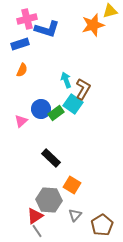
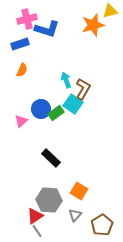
orange square: moved 7 px right, 6 px down
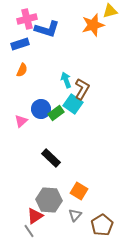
brown L-shape: moved 1 px left
gray line: moved 8 px left
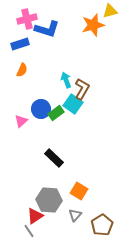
black rectangle: moved 3 px right
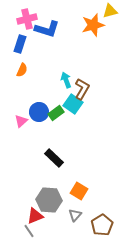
blue rectangle: rotated 54 degrees counterclockwise
blue circle: moved 2 px left, 3 px down
red triangle: rotated 12 degrees clockwise
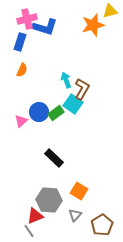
blue L-shape: moved 2 px left, 2 px up
blue rectangle: moved 2 px up
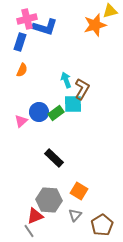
orange star: moved 2 px right
cyan square: rotated 36 degrees counterclockwise
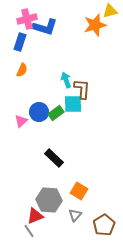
brown L-shape: rotated 25 degrees counterclockwise
brown pentagon: moved 2 px right
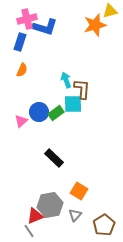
gray hexagon: moved 1 px right, 5 px down; rotated 15 degrees counterclockwise
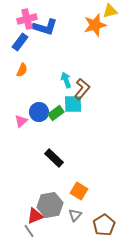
blue rectangle: rotated 18 degrees clockwise
brown L-shape: rotated 35 degrees clockwise
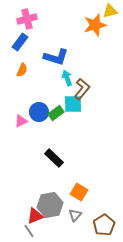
blue L-shape: moved 11 px right, 30 px down
cyan arrow: moved 1 px right, 2 px up
pink triangle: rotated 16 degrees clockwise
orange square: moved 1 px down
